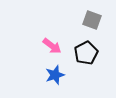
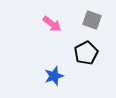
pink arrow: moved 22 px up
blue star: moved 1 px left, 1 px down
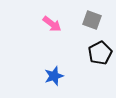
black pentagon: moved 14 px right
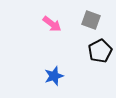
gray square: moved 1 px left
black pentagon: moved 2 px up
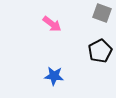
gray square: moved 11 px right, 7 px up
blue star: rotated 24 degrees clockwise
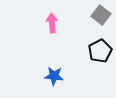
gray square: moved 1 px left, 2 px down; rotated 18 degrees clockwise
pink arrow: moved 1 px up; rotated 132 degrees counterclockwise
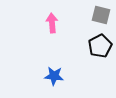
gray square: rotated 24 degrees counterclockwise
black pentagon: moved 5 px up
